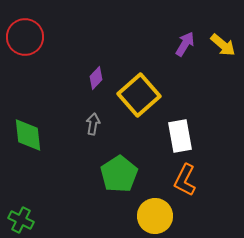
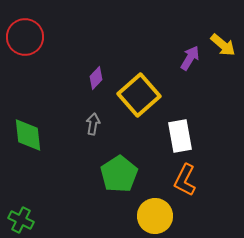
purple arrow: moved 5 px right, 14 px down
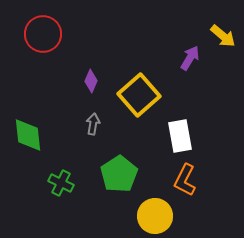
red circle: moved 18 px right, 3 px up
yellow arrow: moved 9 px up
purple diamond: moved 5 px left, 3 px down; rotated 20 degrees counterclockwise
green cross: moved 40 px right, 37 px up
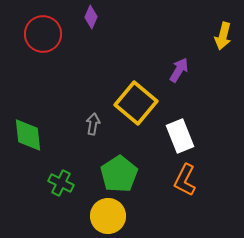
yellow arrow: rotated 64 degrees clockwise
purple arrow: moved 11 px left, 12 px down
purple diamond: moved 64 px up
yellow square: moved 3 px left, 8 px down; rotated 9 degrees counterclockwise
white rectangle: rotated 12 degrees counterclockwise
yellow circle: moved 47 px left
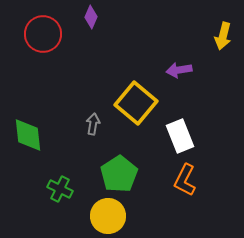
purple arrow: rotated 130 degrees counterclockwise
green cross: moved 1 px left, 6 px down
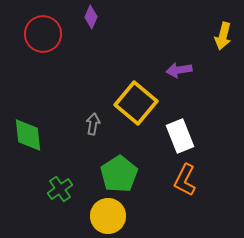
green cross: rotated 30 degrees clockwise
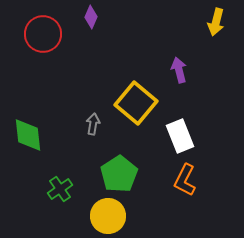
yellow arrow: moved 7 px left, 14 px up
purple arrow: rotated 85 degrees clockwise
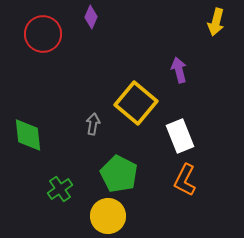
green pentagon: rotated 12 degrees counterclockwise
